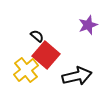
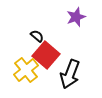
purple star: moved 12 px left, 8 px up
black arrow: moved 7 px left, 2 px up; rotated 124 degrees clockwise
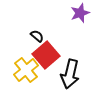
purple star: moved 4 px right, 4 px up
red square: rotated 8 degrees clockwise
black arrow: rotated 8 degrees counterclockwise
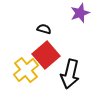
black semicircle: moved 7 px right, 7 px up; rotated 24 degrees counterclockwise
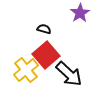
purple star: rotated 12 degrees counterclockwise
black arrow: moved 1 px left; rotated 60 degrees counterclockwise
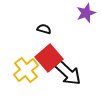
purple star: moved 6 px right; rotated 12 degrees clockwise
red square: moved 3 px right, 3 px down
black arrow: moved 1 px left, 1 px up
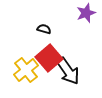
black arrow: moved 2 px up; rotated 12 degrees clockwise
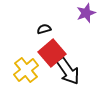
black semicircle: rotated 32 degrees counterclockwise
red square: moved 3 px right, 5 px up
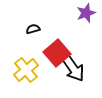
black semicircle: moved 11 px left
red square: moved 5 px right
black arrow: moved 5 px right, 3 px up
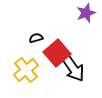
black semicircle: moved 3 px right, 9 px down
